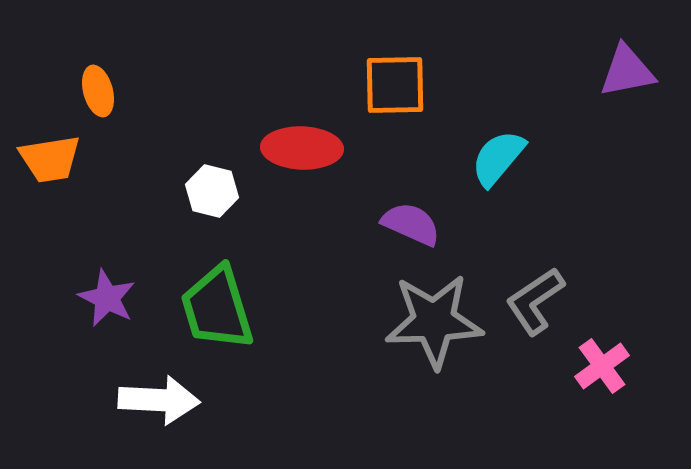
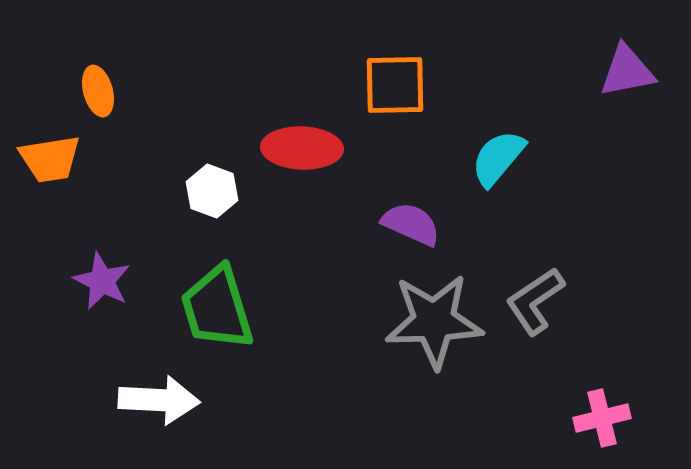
white hexagon: rotated 6 degrees clockwise
purple star: moved 5 px left, 17 px up
pink cross: moved 52 px down; rotated 22 degrees clockwise
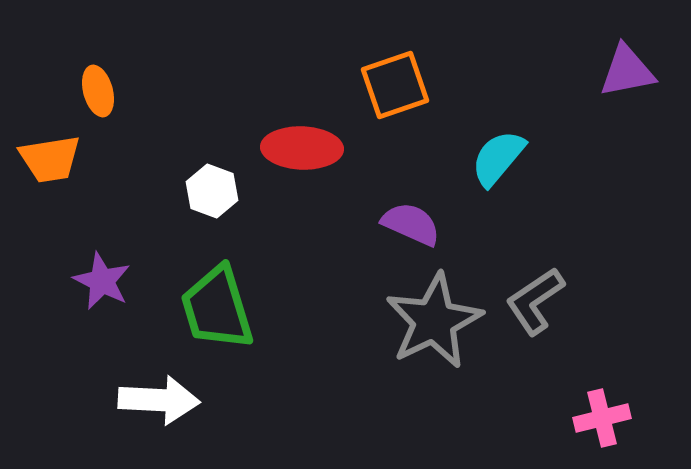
orange square: rotated 18 degrees counterclockwise
gray star: rotated 24 degrees counterclockwise
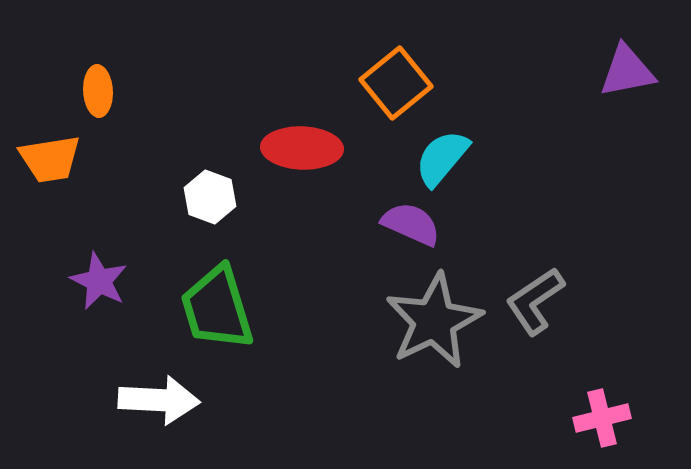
orange square: moved 1 px right, 2 px up; rotated 20 degrees counterclockwise
orange ellipse: rotated 12 degrees clockwise
cyan semicircle: moved 56 px left
white hexagon: moved 2 px left, 6 px down
purple star: moved 3 px left
